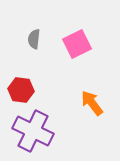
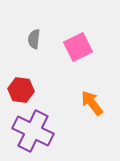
pink square: moved 1 px right, 3 px down
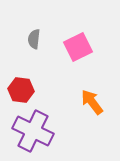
orange arrow: moved 1 px up
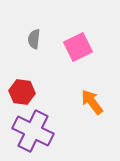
red hexagon: moved 1 px right, 2 px down
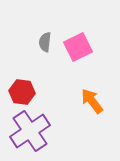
gray semicircle: moved 11 px right, 3 px down
orange arrow: moved 1 px up
purple cross: moved 3 px left; rotated 30 degrees clockwise
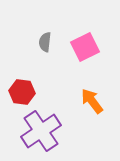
pink square: moved 7 px right
purple cross: moved 11 px right
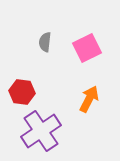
pink square: moved 2 px right, 1 px down
orange arrow: moved 3 px left, 2 px up; rotated 64 degrees clockwise
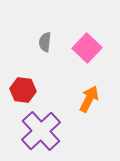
pink square: rotated 20 degrees counterclockwise
red hexagon: moved 1 px right, 2 px up
purple cross: rotated 9 degrees counterclockwise
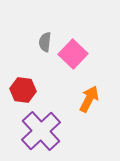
pink square: moved 14 px left, 6 px down
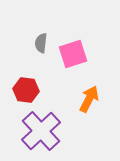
gray semicircle: moved 4 px left, 1 px down
pink square: rotated 28 degrees clockwise
red hexagon: moved 3 px right
